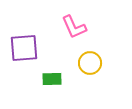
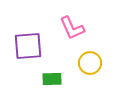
pink L-shape: moved 2 px left, 1 px down
purple square: moved 4 px right, 2 px up
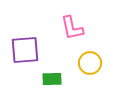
pink L-shape: rotated 12 degrees clockwise
purple square: moved 3 px left, 4 px down
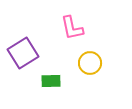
purple square: moved 2 px left, 3 px down; rotated 28 degrees counterclockwise
green rectangle: moved 1 px left, 2 px down
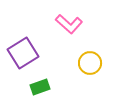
pink L-shape: moved 3 px left, 4 px up; rotated 36 degrees counterclockwise
green rectangle: moved 11 px left, 6 px down; rotated 18 degrees counterclockwise
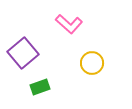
purple square: rotated 8 degrees counterclockwise
yellow circle: moved 2 px right
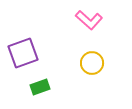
pink L-shape: moved 20 px right, 4 px up
purple square: rotated 20 degrees clockwise
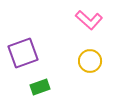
yellow circle: moved 2 px left, 2 px up
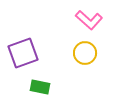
yellow circle: moved 5 px left, 8 px up
green rectangle: rotated 30 degrees clockwise
